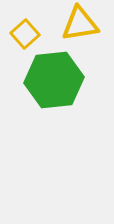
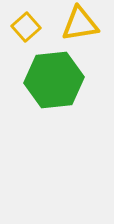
yellow square: moved 1 px right, 7 px up
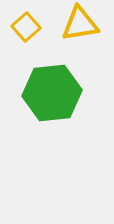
green hexagon: moved 2 px left, 13 px down
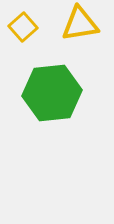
yellow square: moved 3 px left
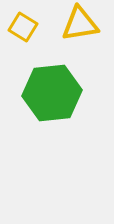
yellow square: rotated 16 degrees counterclockwise
